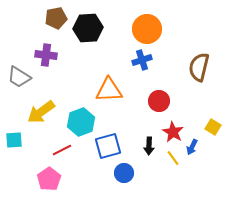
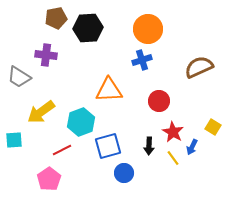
orange circle: moved 1 px right
brown semicircle: rotated 52 degrees clockwise
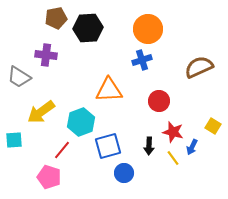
yellow square: moved 1 px up
red star: rotated 15 degrees counterclockwise
red line: rotated 24 degrees counterclockwise
pink pentagon: moved 2 px up; rotated 20 degrees counterclockwise
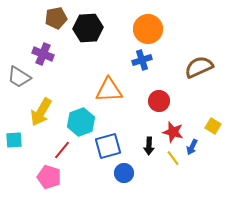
purple cross: moved 3 px left, 1 px up; rotated 15 degrees clockwise
yellow arrow: rotated 24 degrees counterclockwise
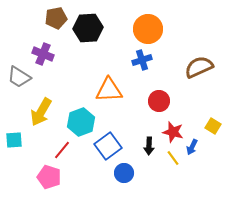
blue square: rotated 20 degrees counterclockwise
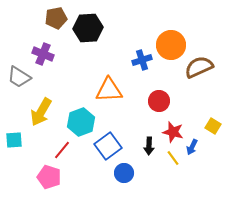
orange circle: moved 23 px right, 16 px down
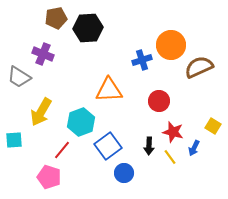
blue arrow: moved 2 px right, 1 px down
yellow line: moved 3 px left, 1 px up
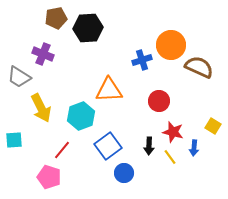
brown semicircle: rotated 48 degrees clockwise
yellow arrow: moved 4 px up; rotated 56 degrees counterclockwise
cyan hexagon: moved 6 px up
blue arrow: rotated 21 degrees counterclockwise
